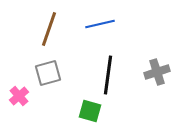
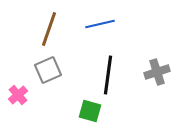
gray square: moved 3 px up; rotated 8 degrees counterclockwise
pink cross: moved 1 px left, 1 px up
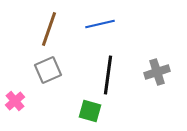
pink cross: moved 3 px left, 6 px down
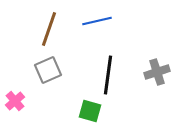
blue line: moved 3 px left, 3 px up
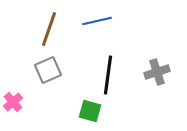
pink cross: moved 2 px left, 1 px down
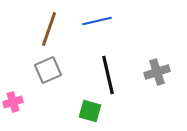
black line: rotated 21 degrees counterclockwise
pink cross: rotated 24 degrees clockwise
